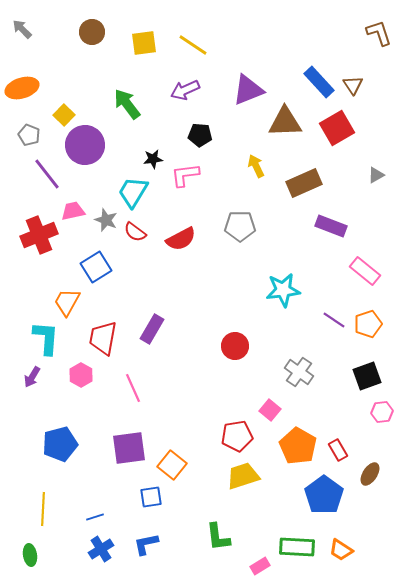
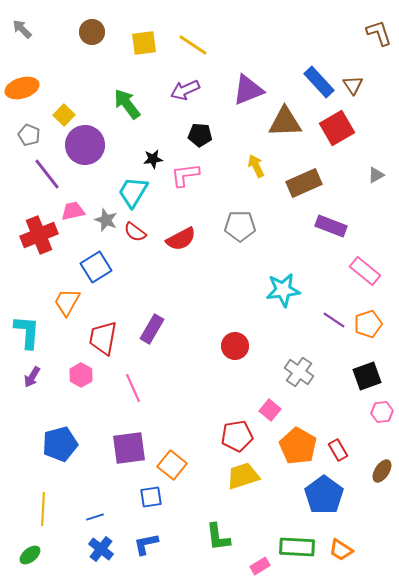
cyan L-shape at (46, 338): moved 19 px left, 6 px up
brown ellipse at (370, 474): moved 12 px right, 3 px up
blue cross at (101, 549): rotated 20 degrees counterclockwise
green ellipse at (30, 555): rotated 60 degrees clockwise
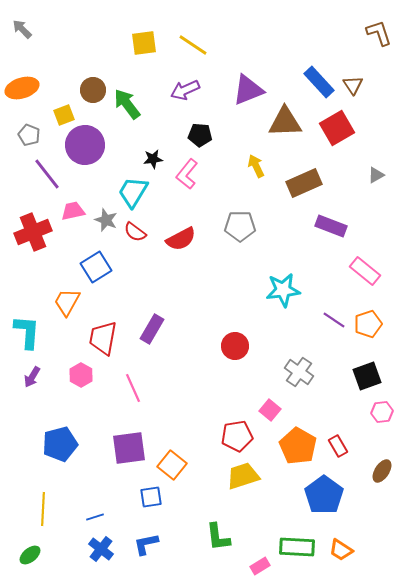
brown circle at (92, 32): moved 1 px right, 58 px down
yellow square at (64, 115): rotated 25 degrees clockwise
pink L-shape at (185, 175): moved 2 px right, 1 px up; rotated 44 degrees counterclockwise
red cross at (39, 235): moved 6 px left, 3 px up
red rectangle at (338, 450): moved 4 px up
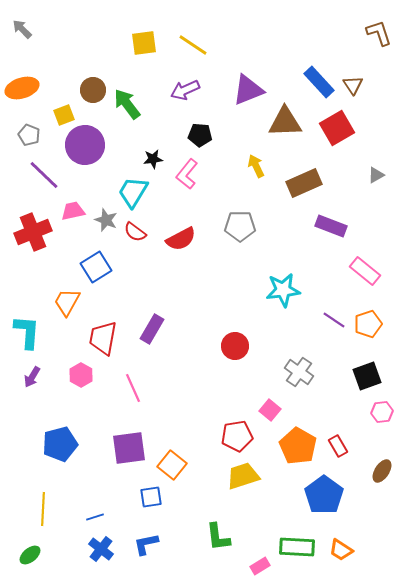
purple line at (47, 174): moved 3 px left, 1 px down; rotated 8 degrees counterclockwise
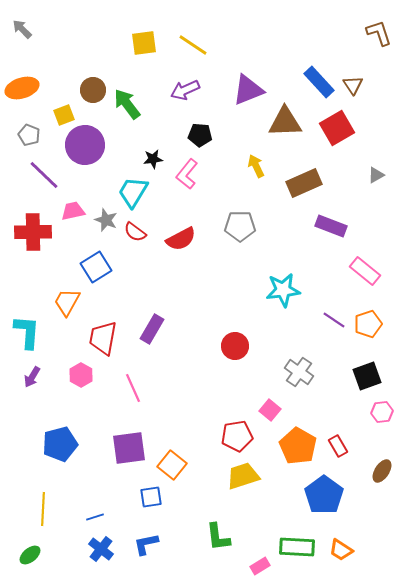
red cross at (33, 232): rotated 21 degrees clockwise
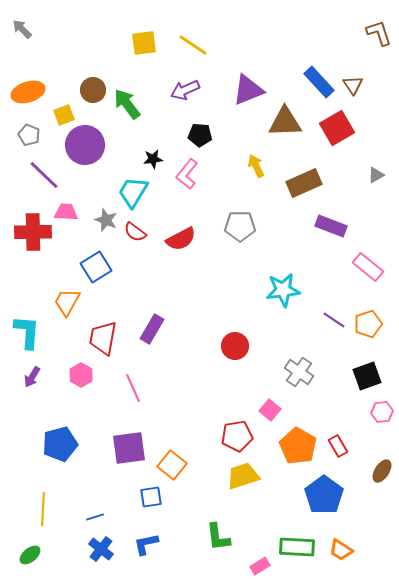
orange ellipse at (22, 88): moved 6 px right, 4 px down
pink trapezoid at (73, 211): moved 7 px left, 1 px down; rotated 15 degrees clockwise
pink rectangle at (365, 271): moved 3 px right, 4 px up
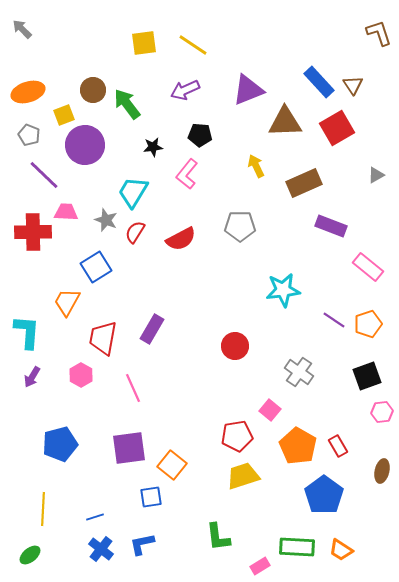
black star at (153, 159): moved 12 px up
red semicircle at (135, 232): rotated 85 degrees clockwise
brown ellipse at (382, 471): rotated 20 degrees counterclockwise
blue L-shape at (146, 544): moved 4 px left
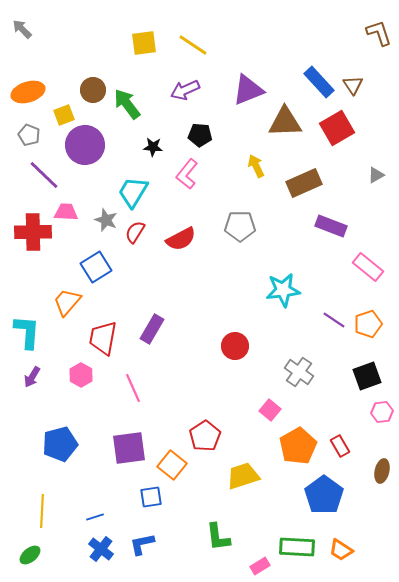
black star at (153, 147): rotated 12 degrees clockwise
orange trapezoid at (67, 302): rotated 12 degrees clockwise
red pentagon at (237, 436): moved 32 px left; rotated 24 degrees counterclockwise
orange pentagon at (298, 446): rotated 12 degrees clockwise
red rectangle at (338, 446): moved 2 px right
yellow line at (43, 509): moved 1 px left, 2 px down
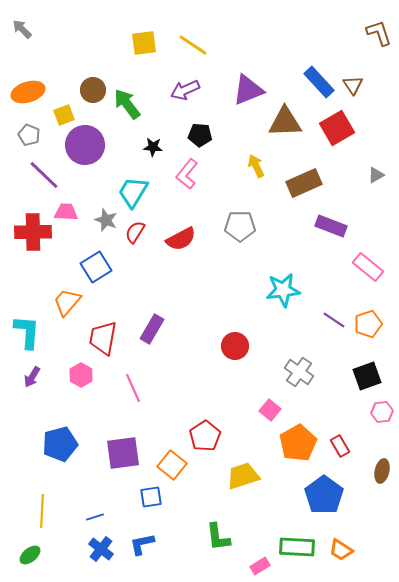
orange pentagon at (298, 446): moved 3 px up
purple square at (129, 448): moved 6 px left, 5 px down
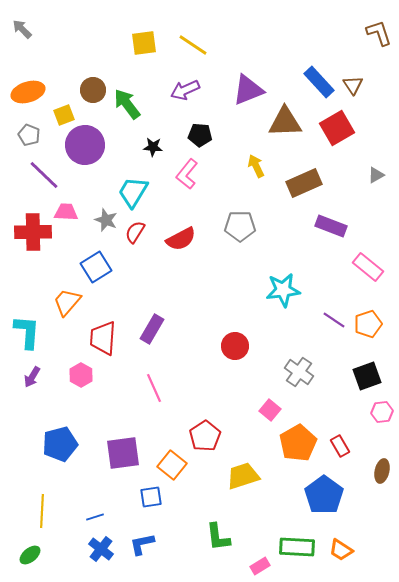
red trapezoid at (103, 338): rotated 6 degrees counterclockwise
pink line at (133, 388): moved 21 px right
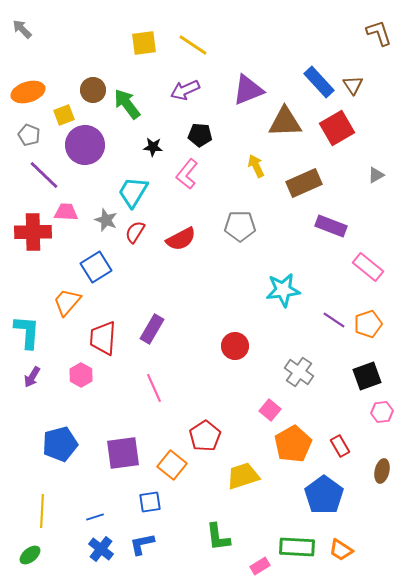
orange pentagon at (298, 443): moved 5 px left, 1 px down
blue square at (151, 497): moved 1 px left, 5 px down
